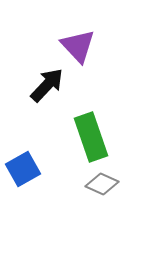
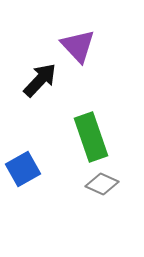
black arrow: moved 7 px left, 5 px up
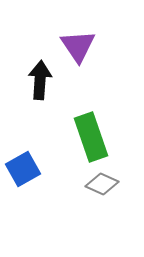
purple triangle: rotated 9 degrees clockwise
black arrow: rotated 39 degrees counterclockwise
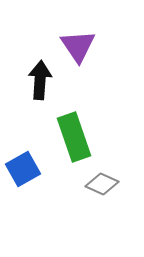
green rectangle: moved 17 px left
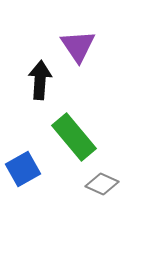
green rectangle: rotated 21 degrees counterclockwise
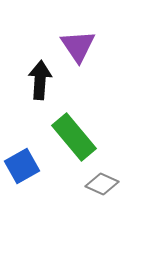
blue square: moved 1 px left, 3 px up
